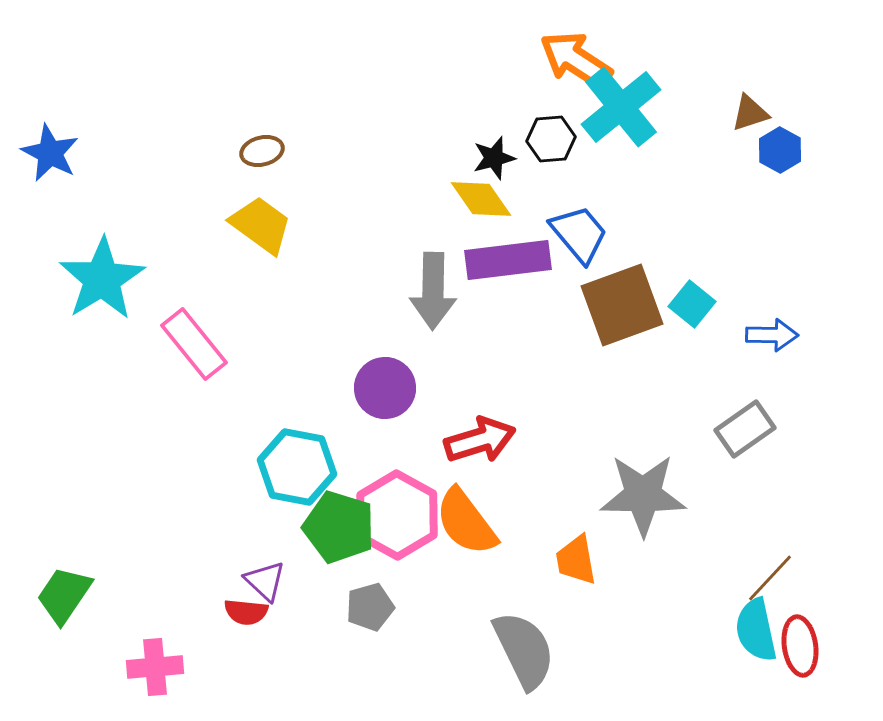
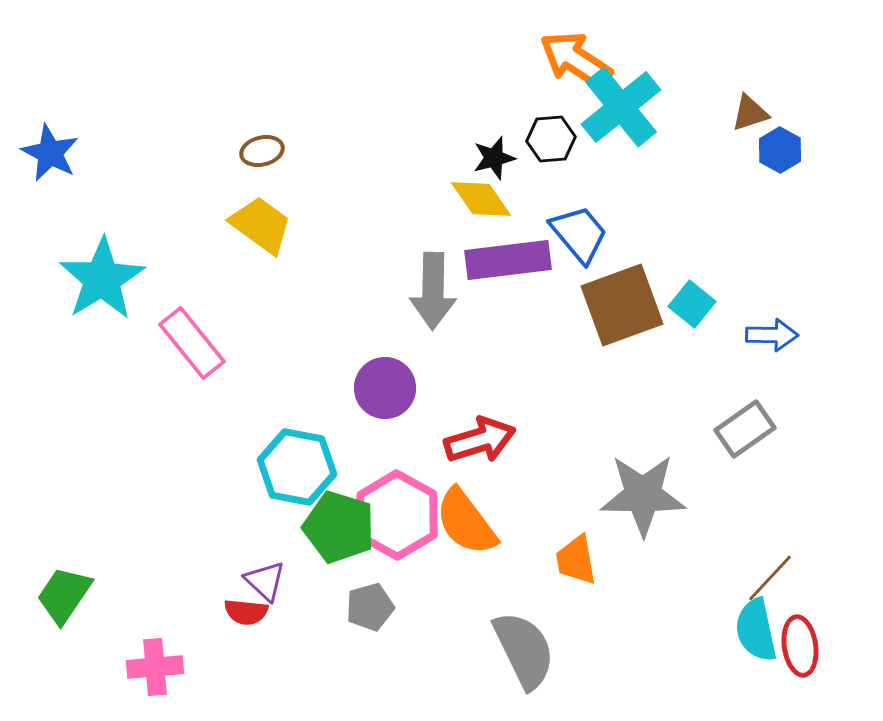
pink rectangle: moved 2 px left, 1 px up
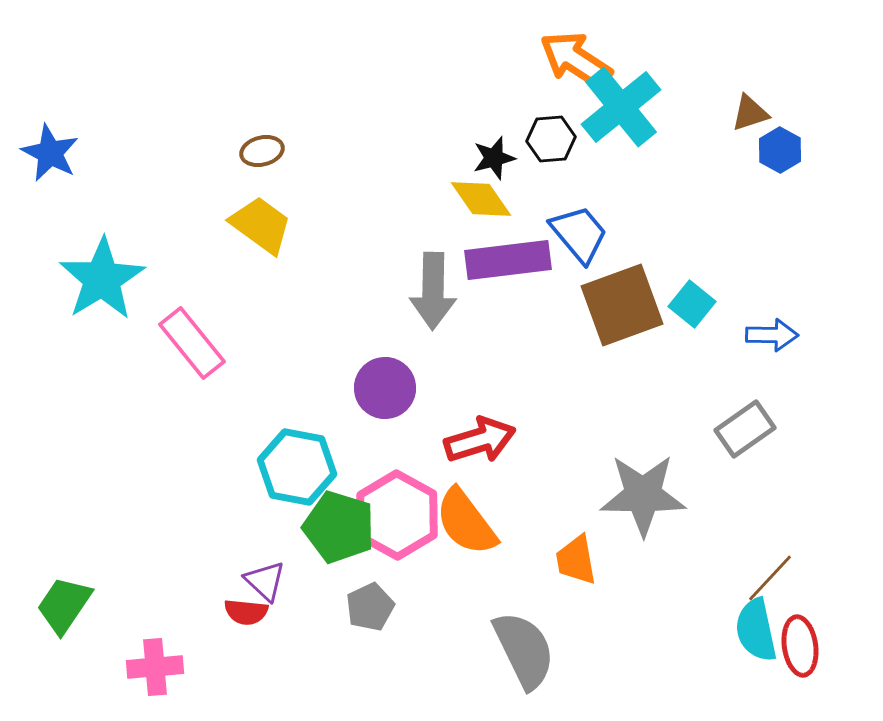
green trapezoid: moved 10 px down
gray pentagon: rotated 9 degrees counterclockwise
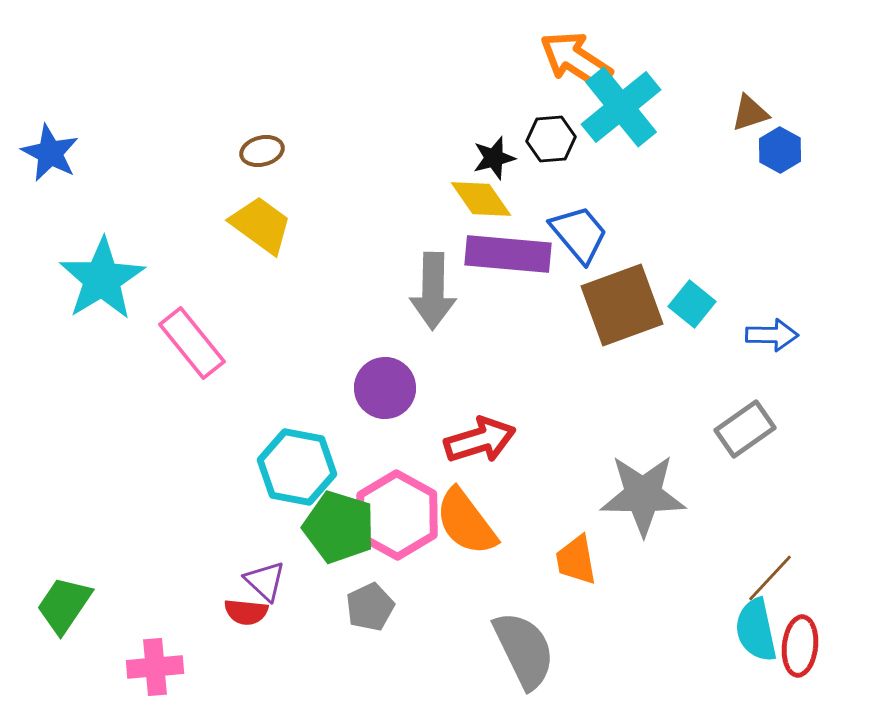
purple rectangle: moved 6 px up; rotated 12 degrees clockwise
red ellipse: rotated 14 degrees clockwise
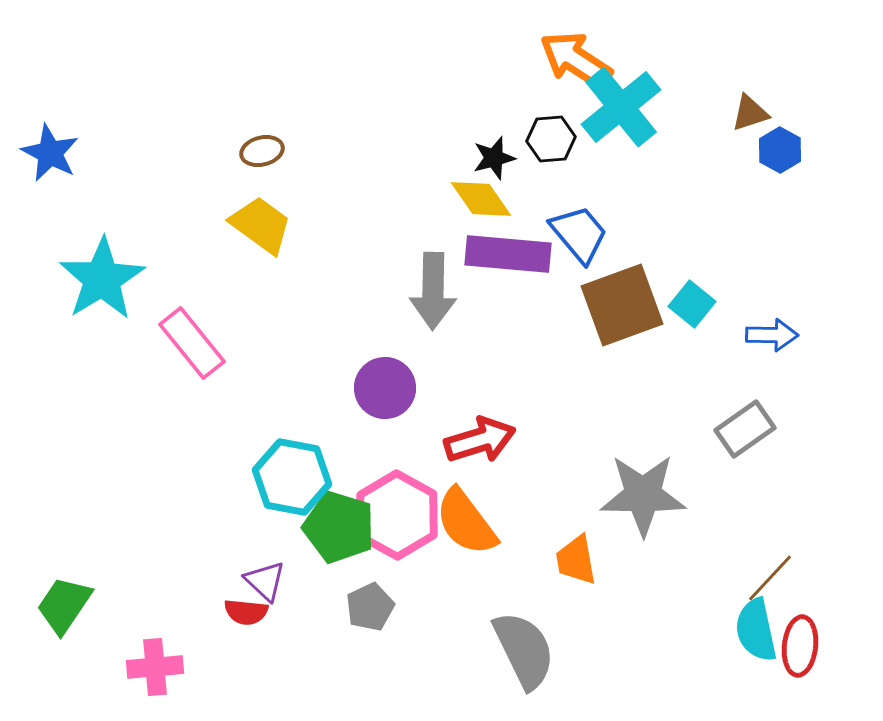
cyan hexagon: moved 5 px left, 10 px down
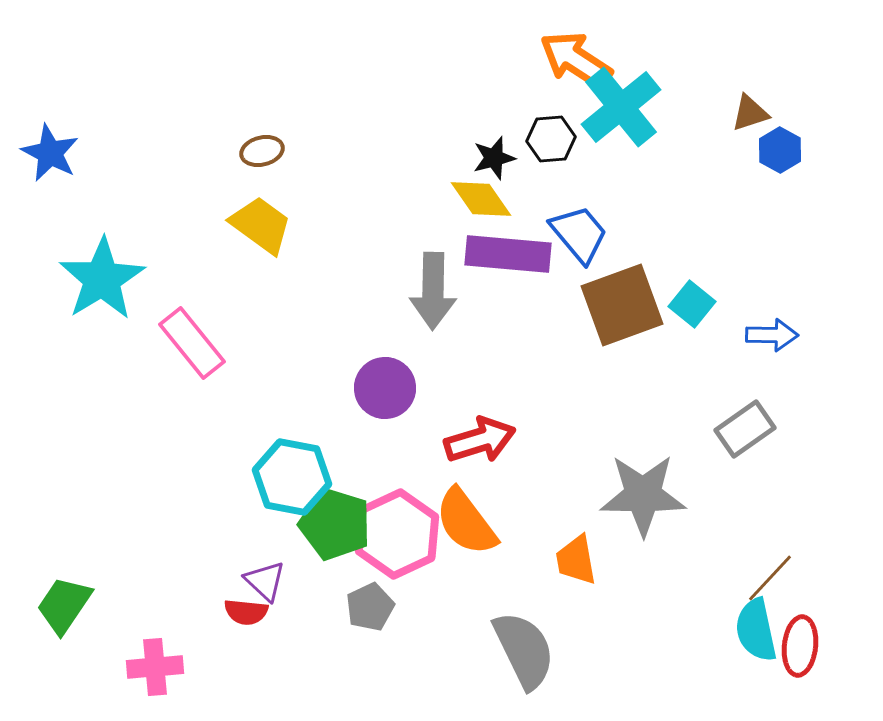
pink hexagon: moved 19 px down; rotated 6 degrees clockwise
green pentagon: moved 4 px left, 3 px up
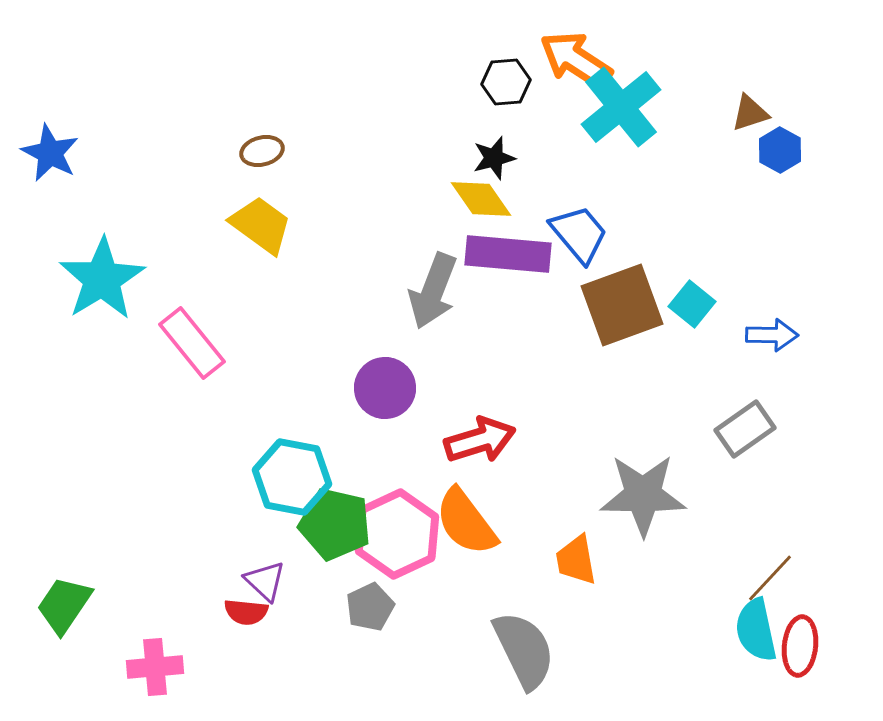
black hexagon: moved 45 px left, 57 px up
gray arrow: rotated 20 degrees clockwise
green pentagon: rotated 4 degrees counterclockwise
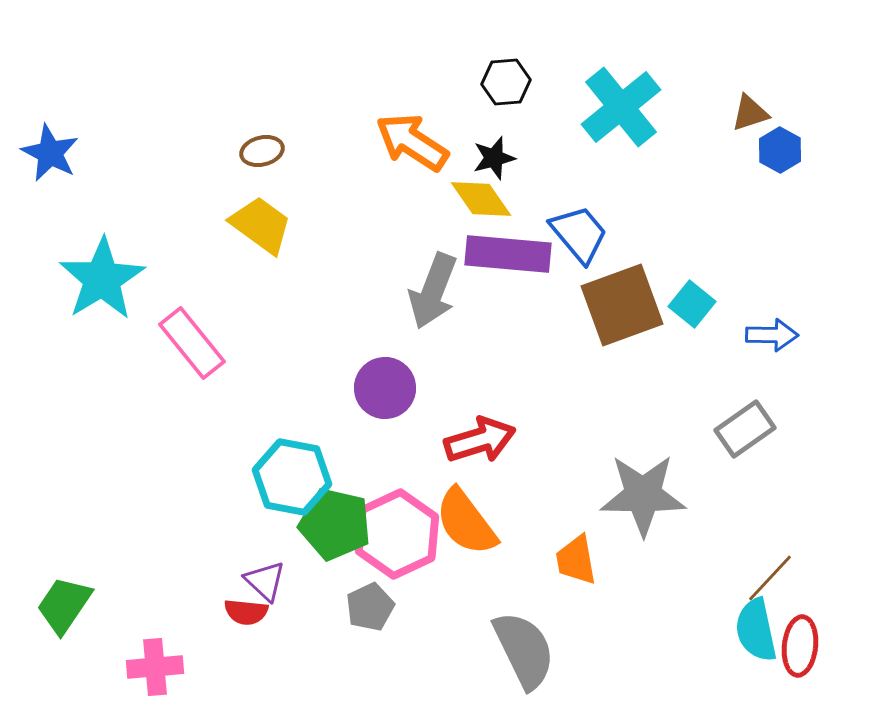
orange arrow: moved 164 px left, 82 px down
